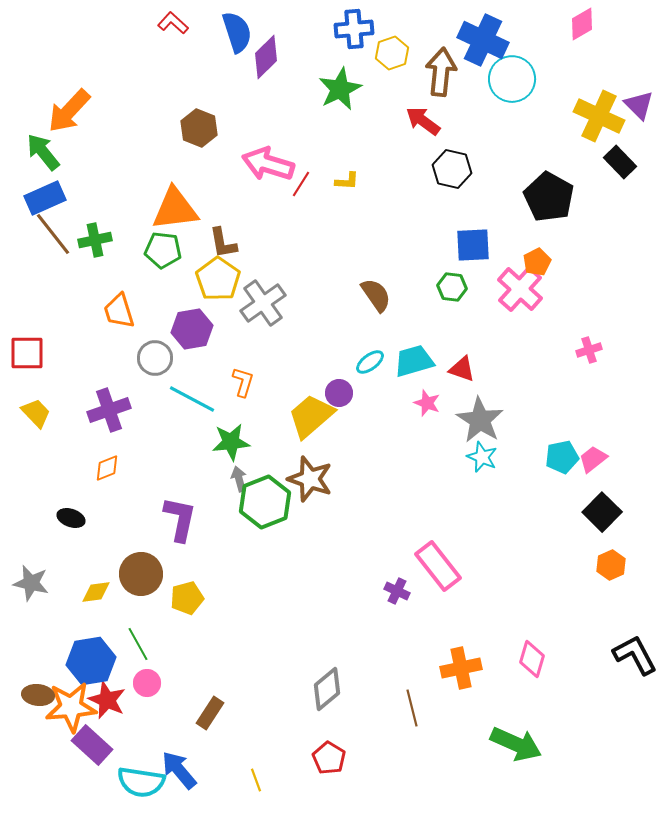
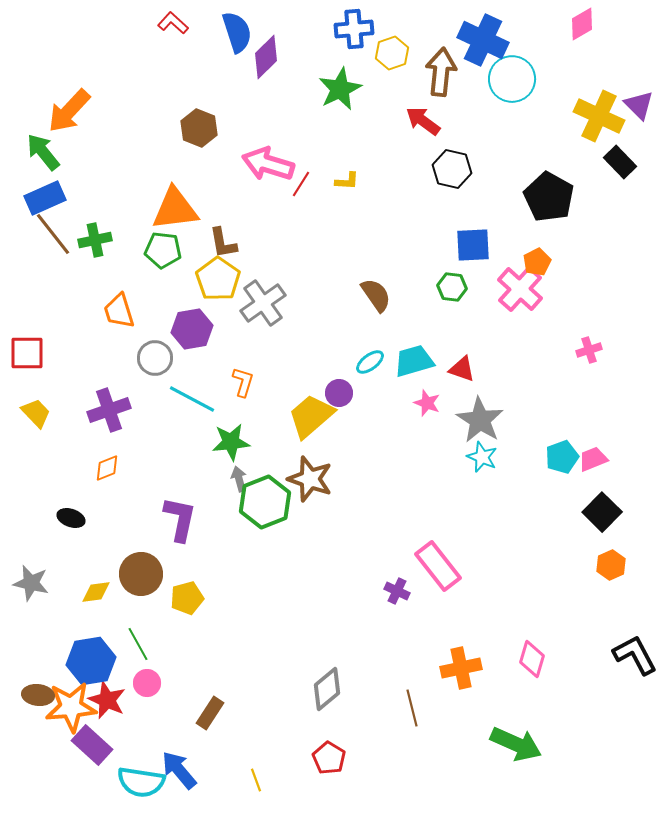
cyan pentagon at (562, 457): rotated 8 degrees counterclockwise
pink trapezoid at (593, 459): rotated 16 degrees clockwise
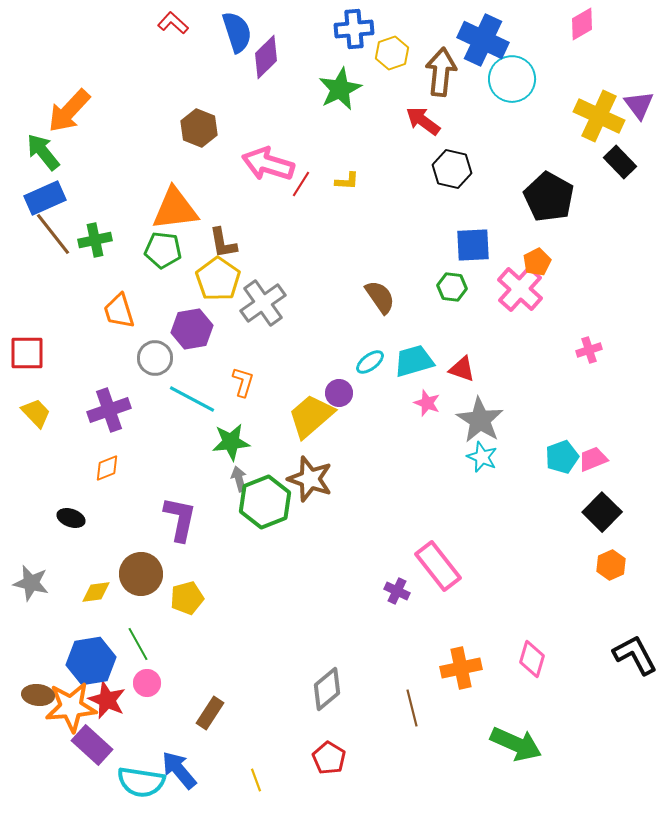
purple triangle at (639, 105): rotated 8 degrees clockwise
brown semicircle at (376, 295): moved 4 px right, 2 px down
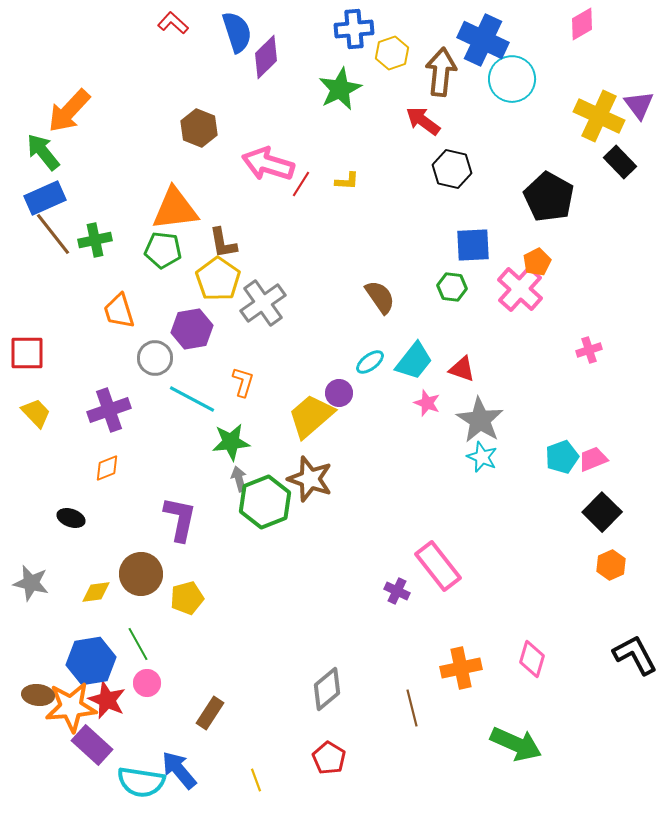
cyan trapezoid at (414, 361): rotated 144 degrees clockwise
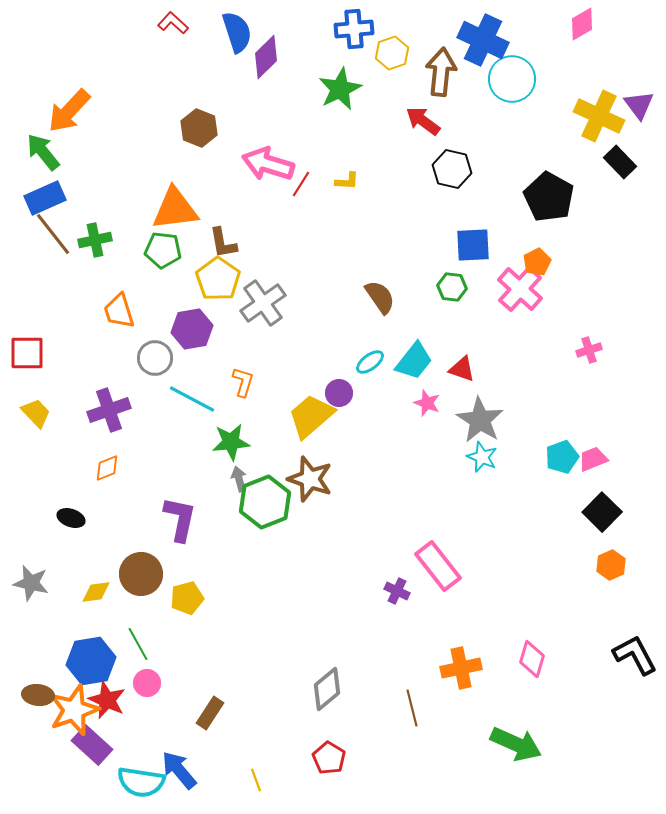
orange star at (71, 707): moved 3 px right, 3 px down; rotated 15 degrees counterclockwise
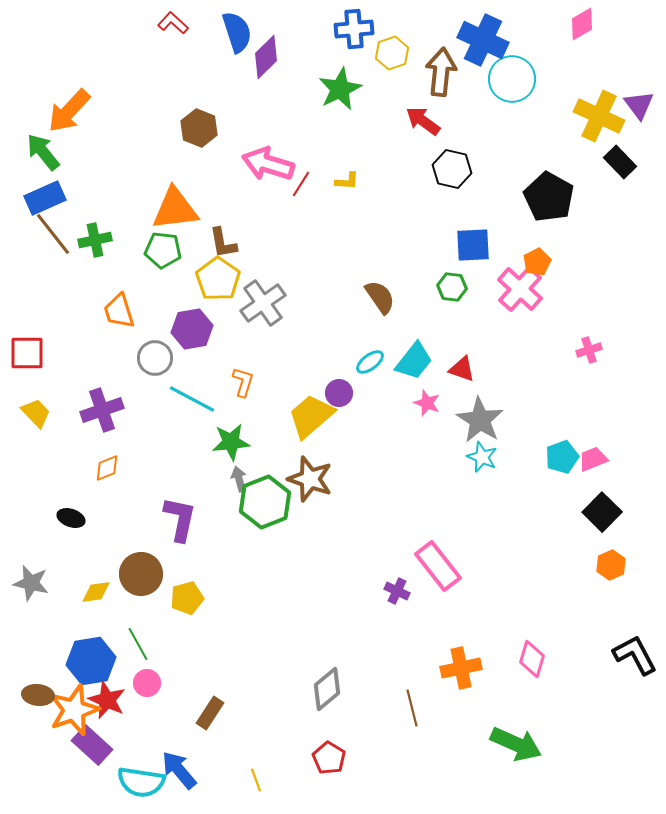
purple cross at (109, 410): moved 7 px left
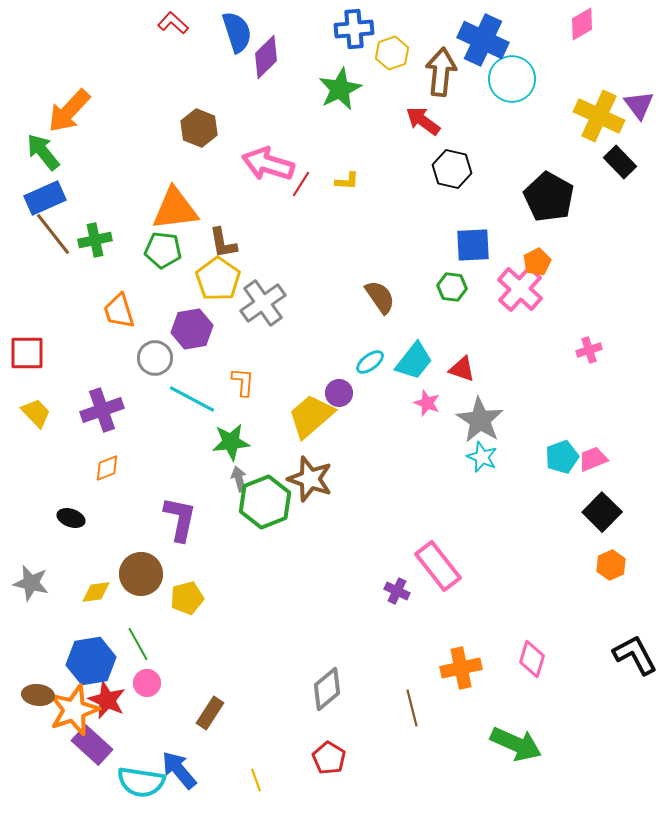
orange L-shape at (243, 382): rotated 12 degrees counterclockwise
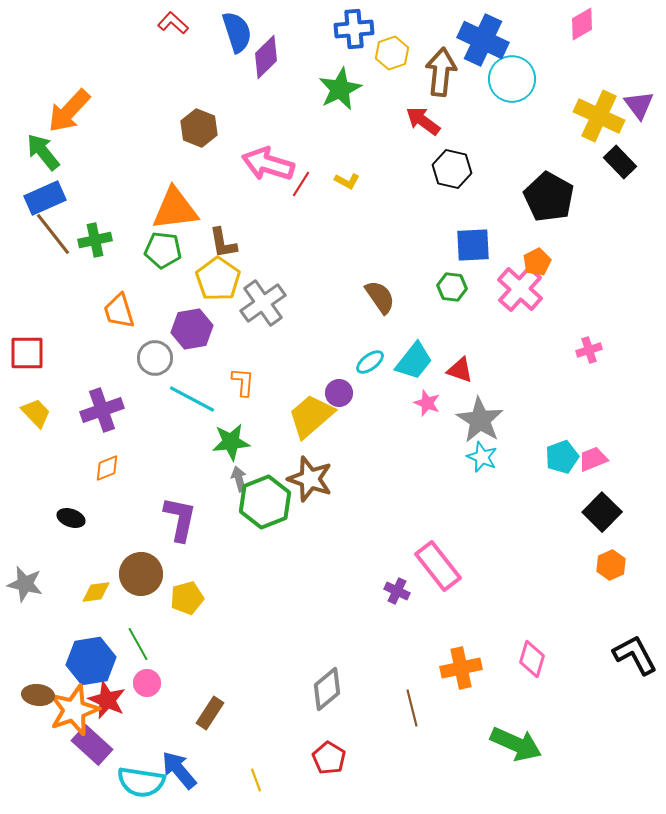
yellow L-shape at (347, 181): rotated 25 degrees clockwise
red triangle at (462, 369): moved 2 px left, 1 px down
gray star at (31, 583): moved 6 px left, 1 px down
